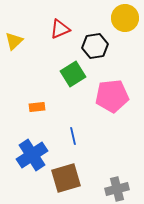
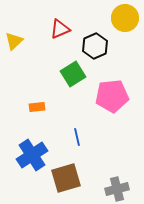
black hexagon: rotated 15 degrees counterclockwise
blue line: moved 4 px right, 1 px down
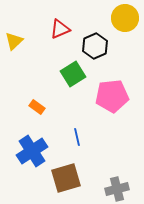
orange rectangle: rotated 42 degrees clockwise
blue cross: moved 4 px up
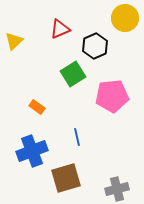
blue cross: rotated 12 degrees clockwise
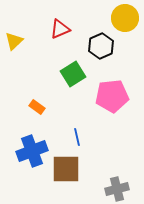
black hexagon: moved 6 px right
brown square: moved 9 px up; rotated 16 degrees clockwise
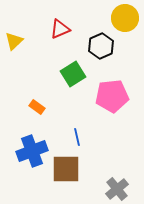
gray cross: rotated 25 degrees counterclockwise
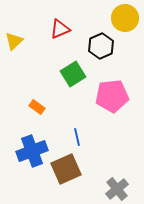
brown square: rotated 24 degrees counterclockwise
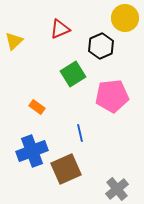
blue line: moved 3 px right, 4 px up
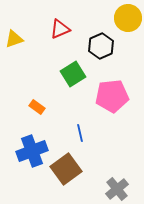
yellow circle: moved 3 px right
yellow triangle: moved 2 px up; rotated 24 degrees clockwise
brown square: rotated 12 degrees counterclockwise
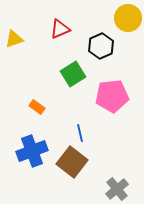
brown square: moved 6 px right, 7 px up; rotated 16 degrees counterclockwise
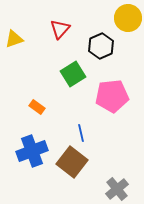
red triangle: rotated 25 degrees counterclockwise
blue line: moved 1 px right
